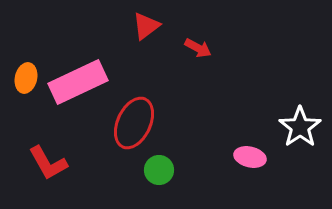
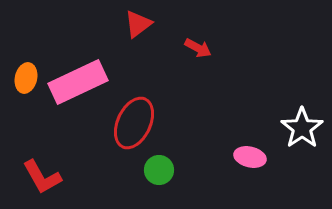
red triangle: moved 8 px left, 2 px up
white star: moved 2 px right, 1 px down
red L-shape: moved 6 px left, 14 px down
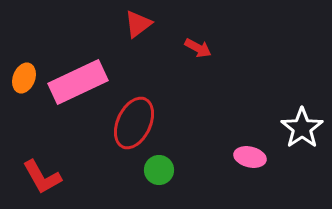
orange ellipse: moved 2 px left; rotated 8 degrees clockwise
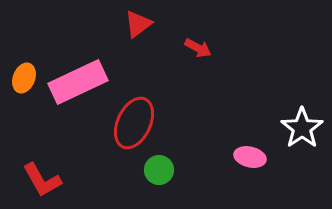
red L-shape: moved 3 px down
